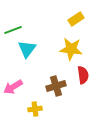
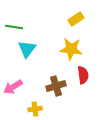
green line: moved 1 px right, 3 px up; rotated 30 degrees clockwise
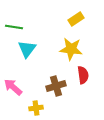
pink arrow: rotated 72 degrees clockwise
yellow cross: moved 1 px right, 1 px up
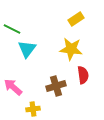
green line: moved 2 px left, 2 px down; rotated 18 degrees clockwise
yellow cross: moved 3 px left, 1 px down
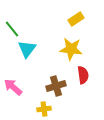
green line: rotated 24 degrees clockwise
yellow cross: moved 11 px right
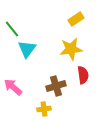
yellow star: rotated 15 degrees counterclockwise
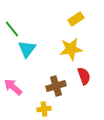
red semicircle: moved 1 px right, 1 px down; rotated 12 degrees counterclockwise
